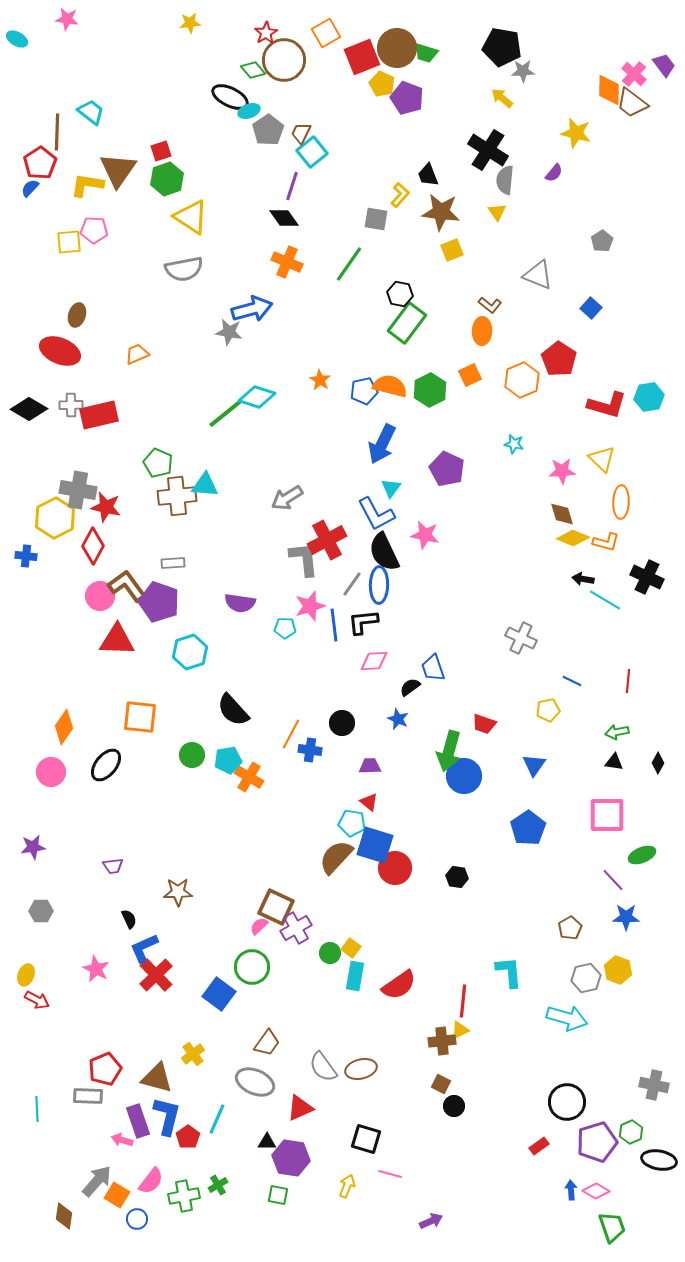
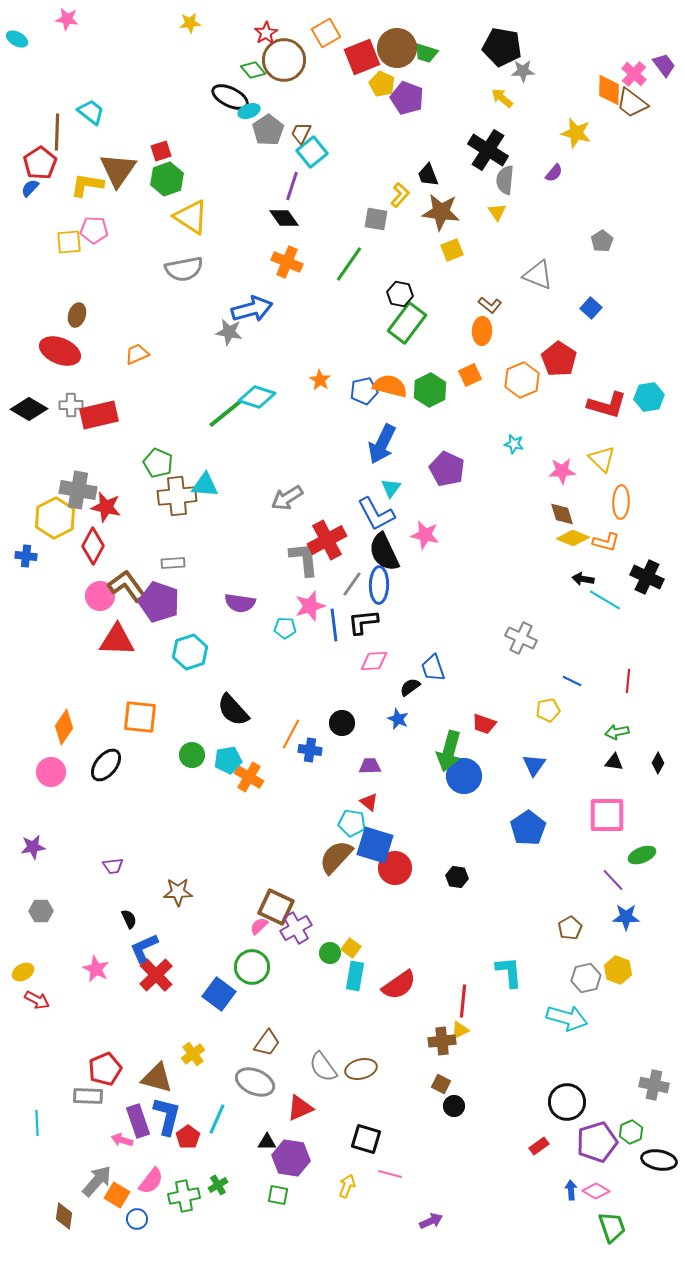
yellow ellipse at (26, 975): moved 3 px left, 3 px up; rotated 40 degrees clockwise
cyan line at (37, 1109): moved 14 px down
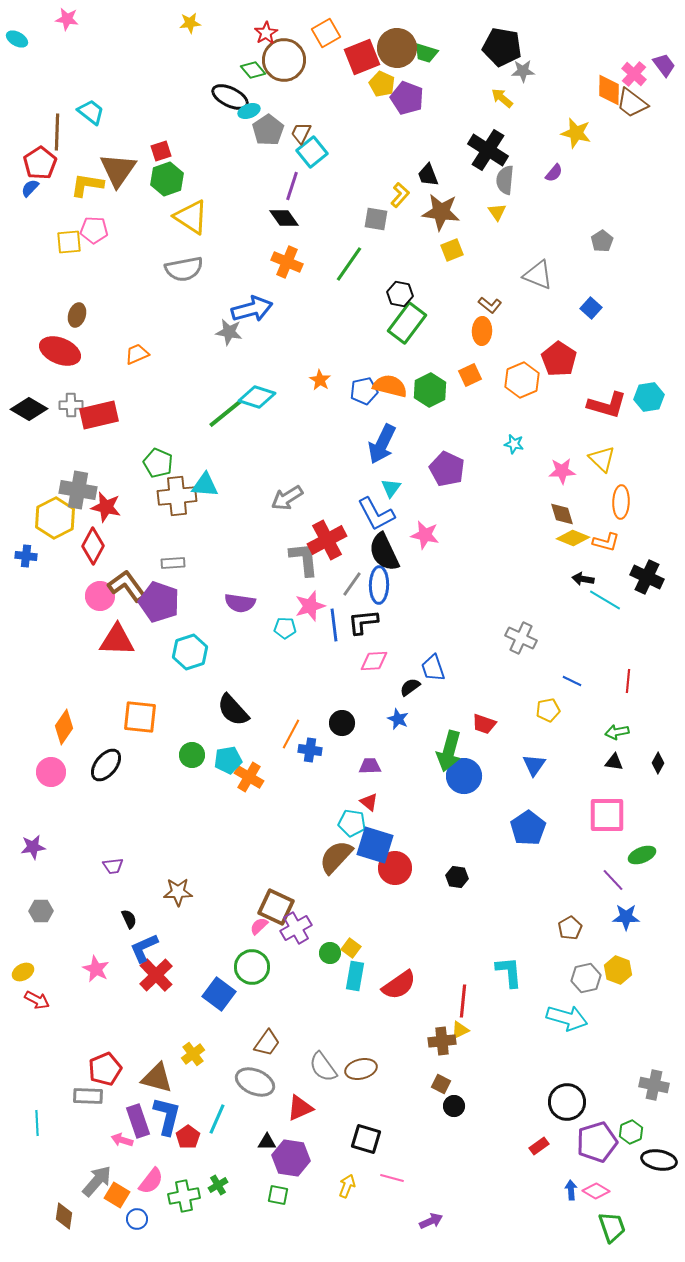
pink line at (390, 1174): moved 2 px right, 4 px down
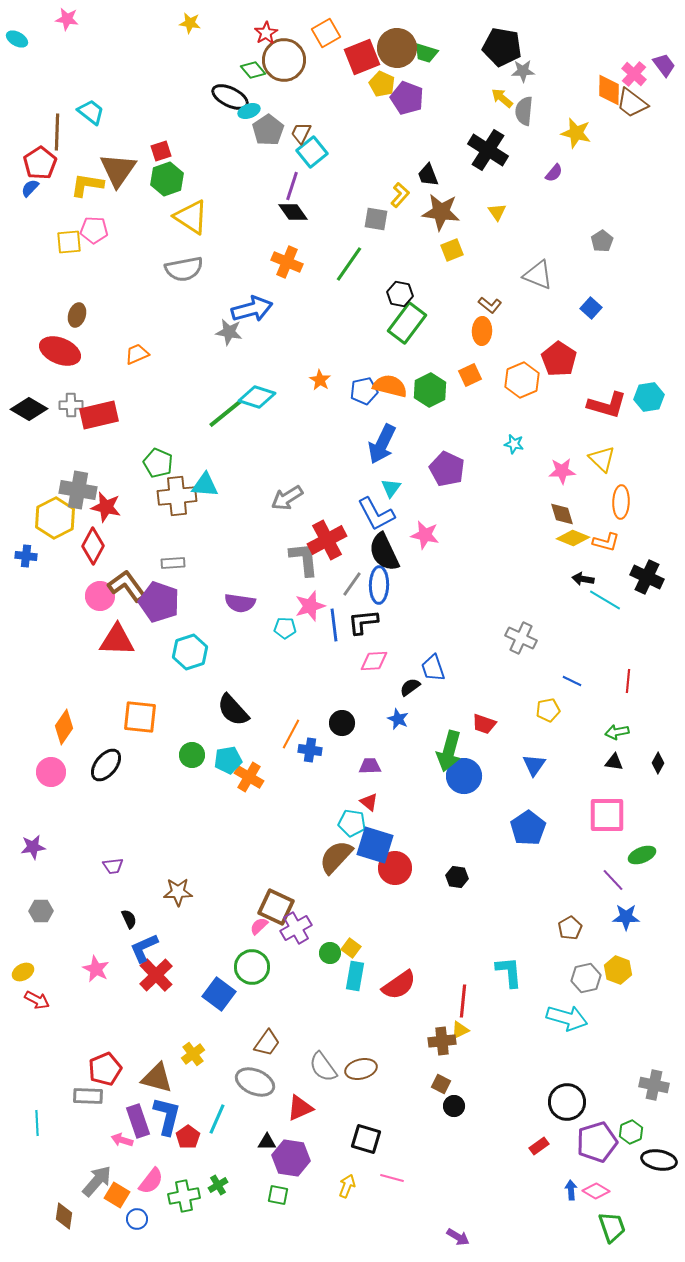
yellow star at (190, 23): rotated 15 degrees clockwise
gray semicircle at (505, 180): moved 19 px right, 69 px up
black diamond at (284, 218): moved 9 px right, 6 px up
purple arrow at (431, 1221): moved 27 px right, 16 px down; rotated 55 degrees clockwise
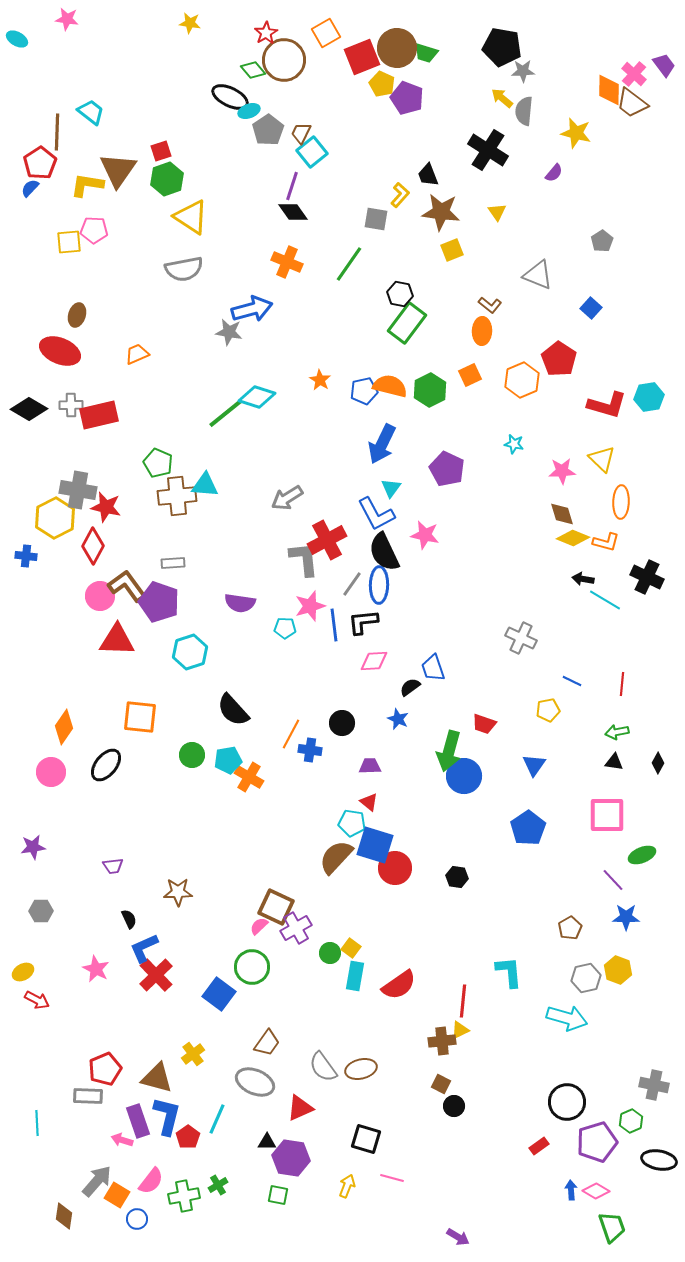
red line at (628, 681): moved 6 px left, 3 px down
green hexagon at (631, 1132): moved 11 px up
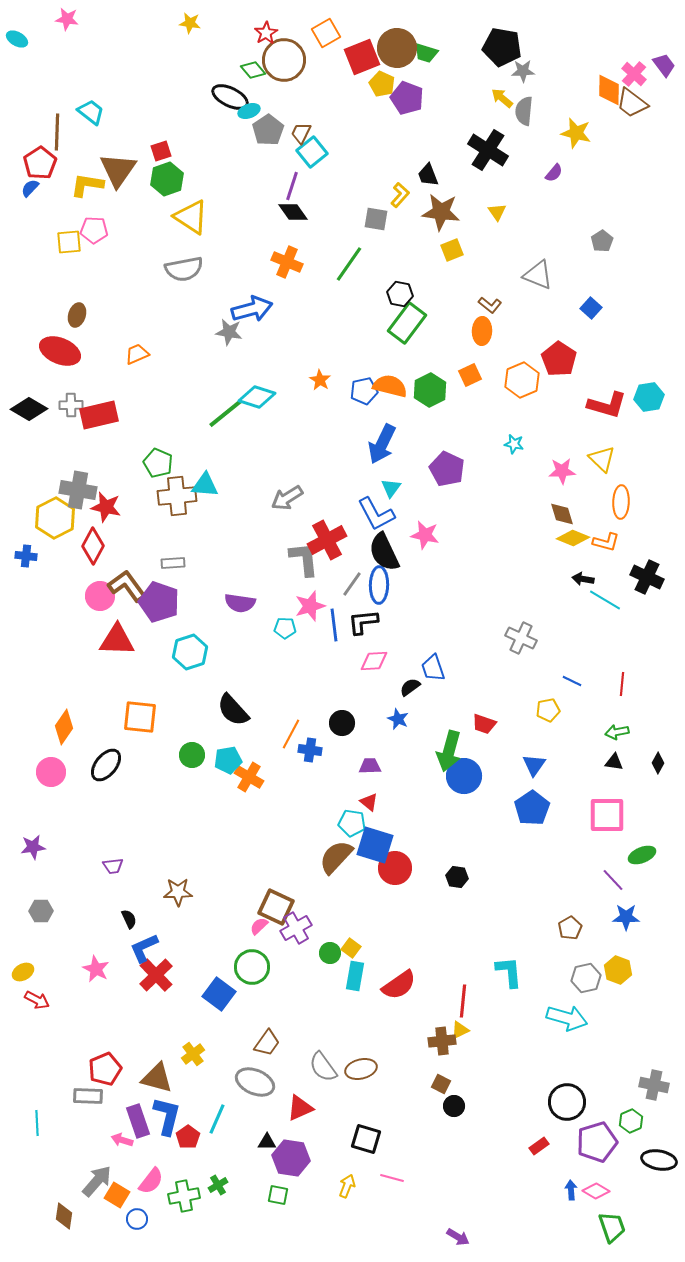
blue pentagon at (528, 828): moved 4 px right, 20 px up
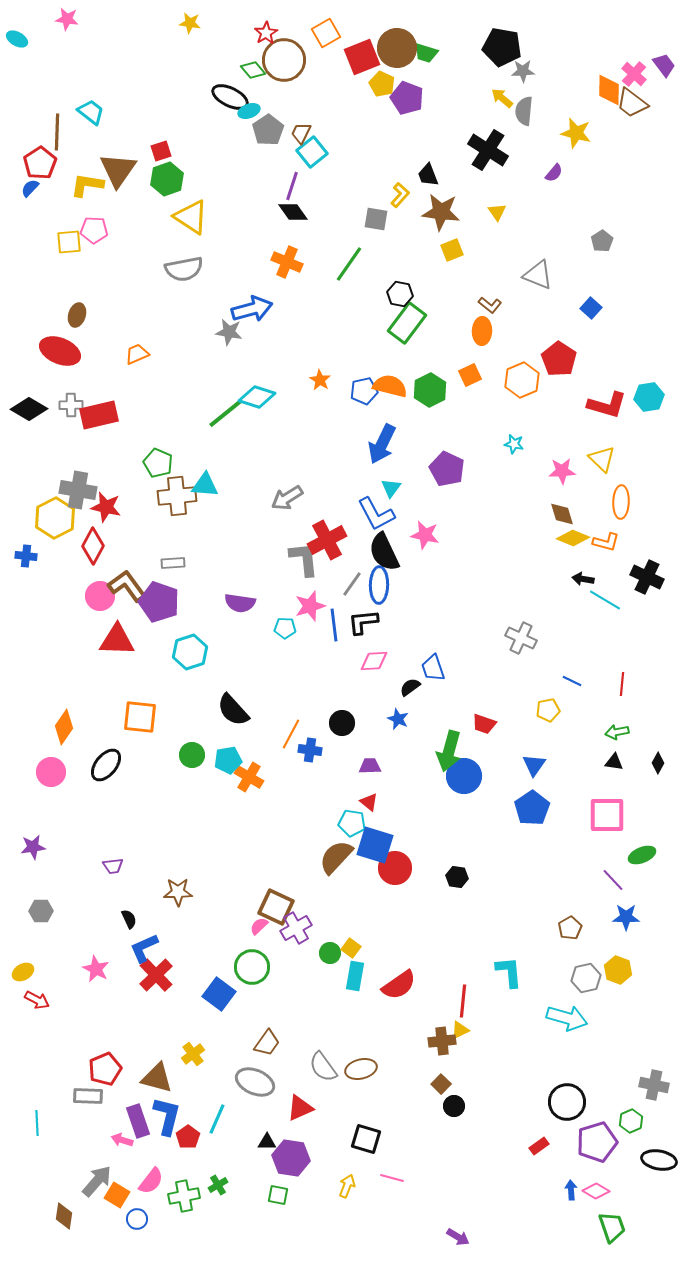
brown square at (441, 1084): rotated 18 degrees clockwise
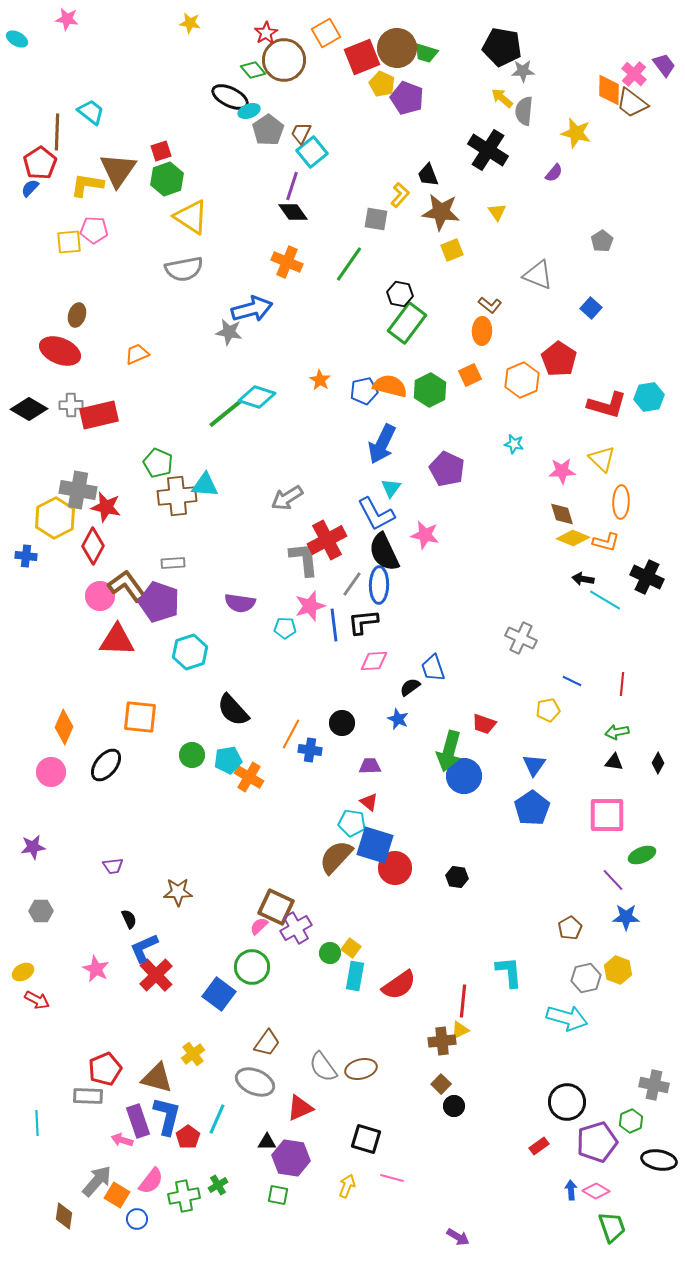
orange diamond at (64, 727): rotated 12 degrees counterclockwise
